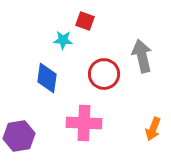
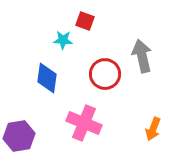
red circle: moved 1 px right
pink cross: rotated 20 degrees clockwise
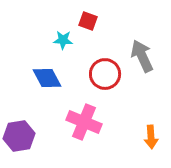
red square: moved 3 px right
gray arrow: rotated 12 degrees counterclockwise
blue diamond: rotated 36 degrees counterclockwise
pink cross: moved 1 px up
orange arrow: moved 2 px left, 8 px down; rotated 25 degrees counterclockwise
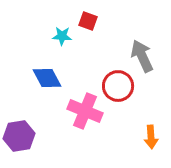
cyan star: moved 1 px left, 4 px up
red circle: moved 13 px right, 12 px down
pink cross: moved 1 px right, 11 px up
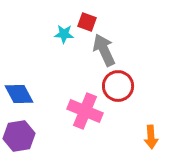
red square: moved 1 px left, 1 px down
cyan star: moved 2 px right, 2 px up
gray arrow: moved 38 px left, 6 px up
blue diamond: moved 28 px left, 16 px down
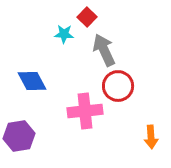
red square: moved 5 px up; rotated 24 degrees clockwise
blue diamond: moved 13 px right, 13 px up
pink cross: rotated 28 degrees counterclockwise
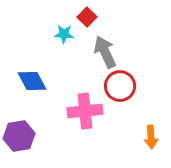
gray arrow: moved 1 px right, 2 px down
red circle: moved 2 px right
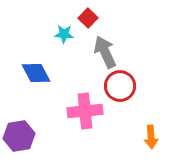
red square: moved 1 px right, 1 px down
blue diamond: moved 4 px right, 8 px up
